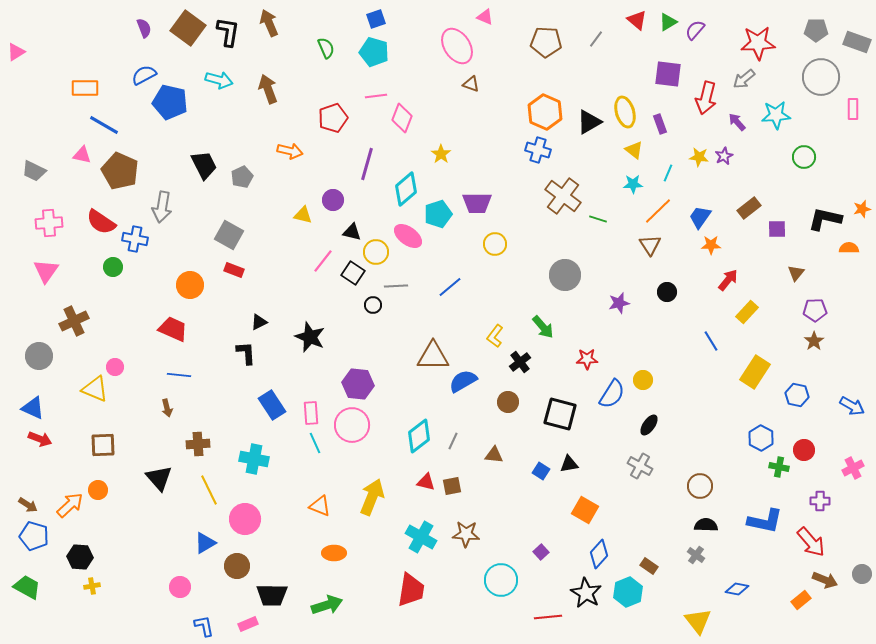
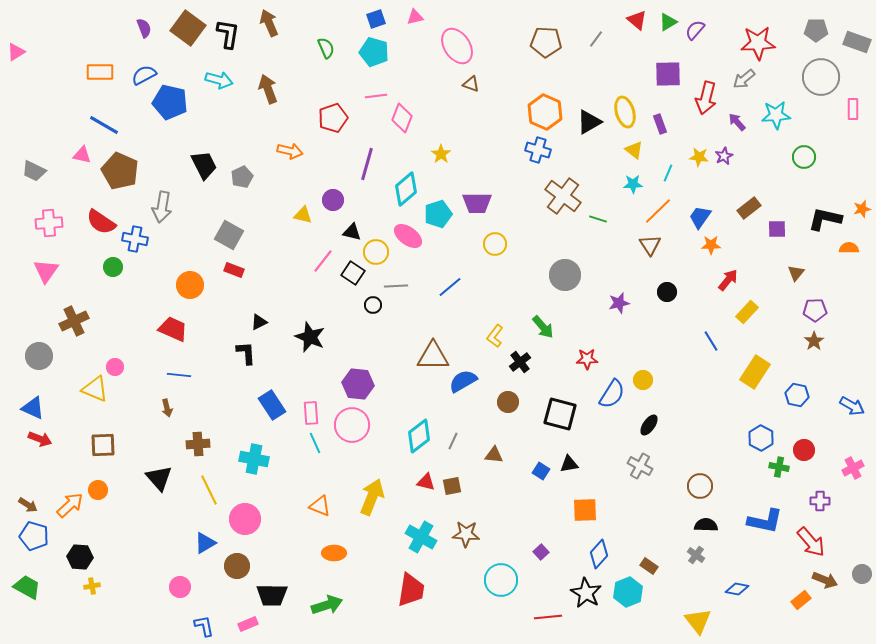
pink triangle at (485, 17): moved 70 px left; rotated 36 degrees counterclockwise
black L-shape at (228, 32): moved 2 px down
purple square at (668, 74): rotated 8 degrees counterclockwise
orange rectangle at (85, 88): moved 15 px right, 16 px up
orange square at (585, 510): rotated 32 degrees counterclockwise
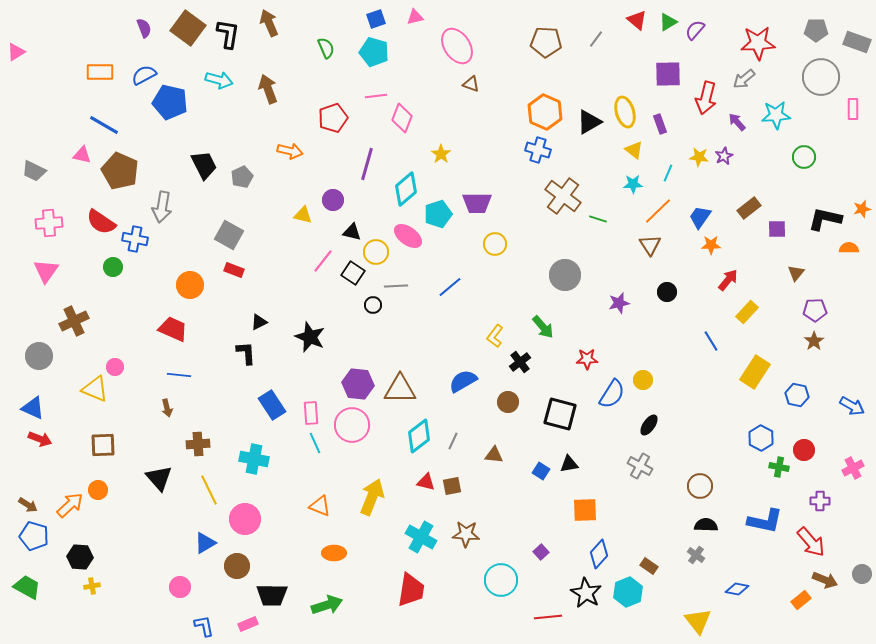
brown triangle at (433, 356): moved 33 px left, 33 px down
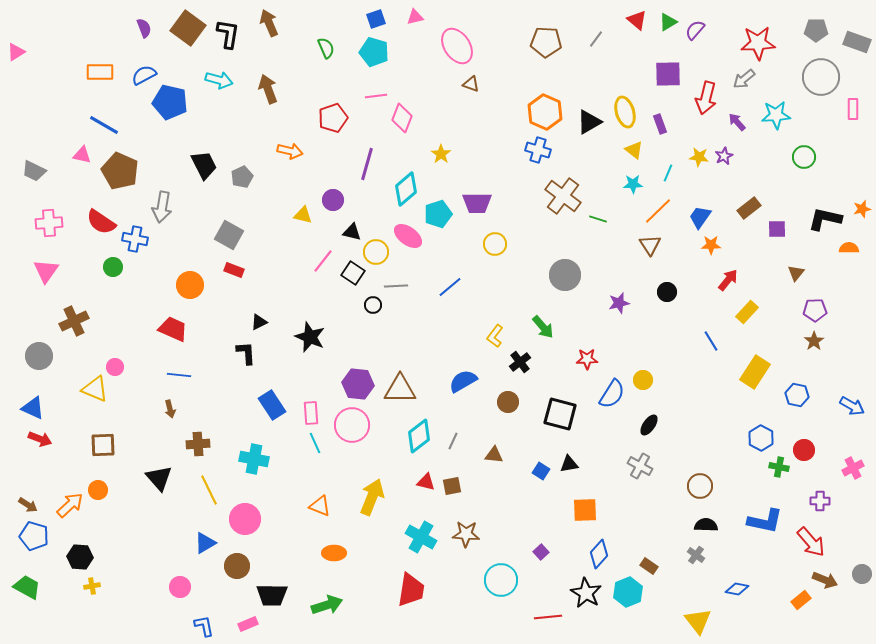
brown arrow at (167, 408): moved 3 px right, 1 px down
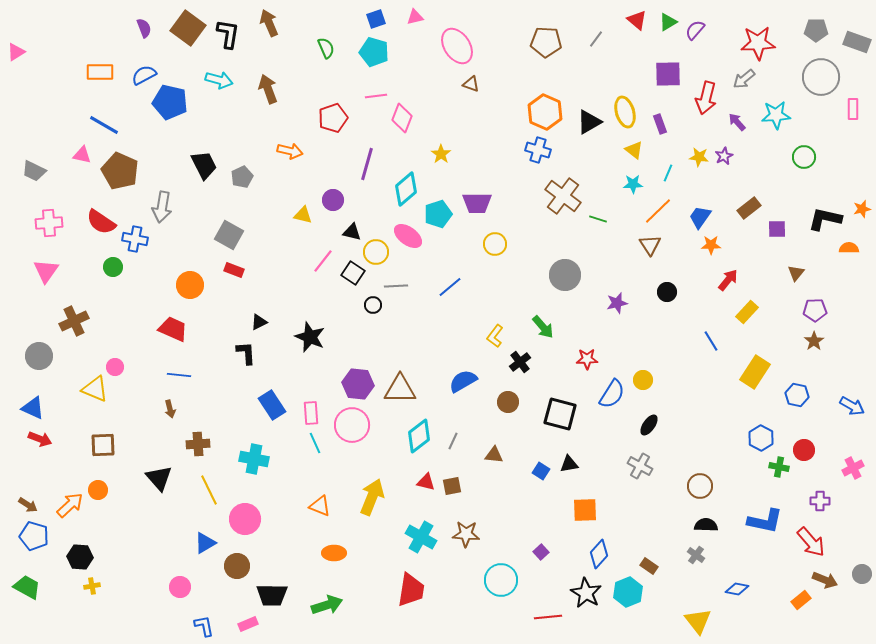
purple star at (619, 303): moved 2 px left
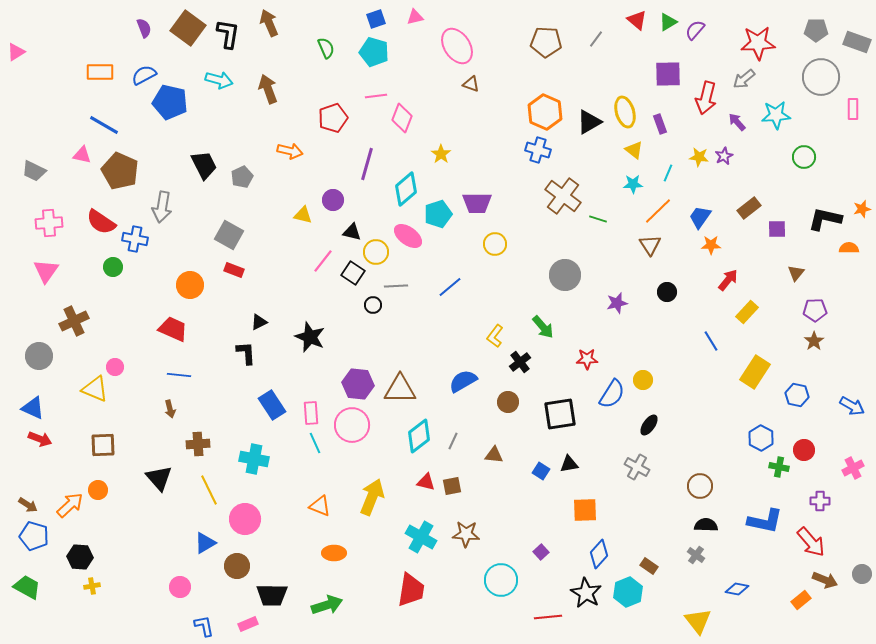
black square at (560, 414): rotated 24 degrees counterclockwise
gray cross at (640, 466): moved 3 px left, 1 px down
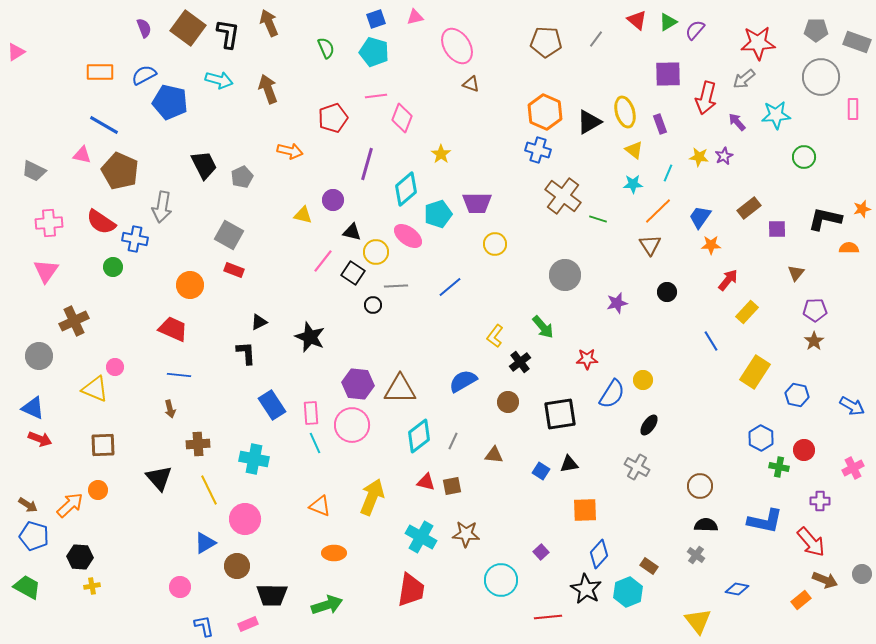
black star at (586, 593): moved 4 px up
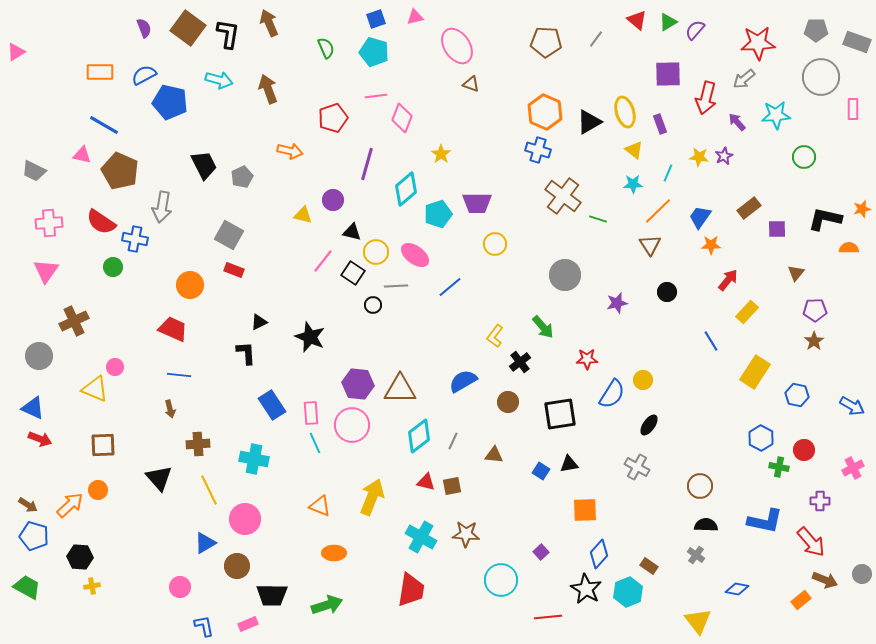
pink ellipse at (408, 236): moved 7 px right, 19 px down
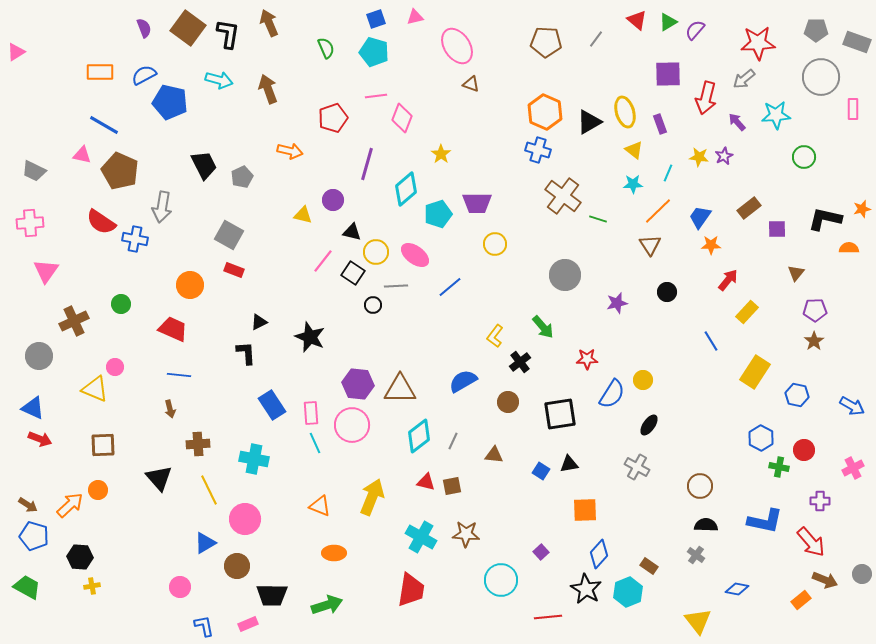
pink cross at (49, 223): moved 19 px left
green circle at (113, 267): moved 8 px right, 37 px down
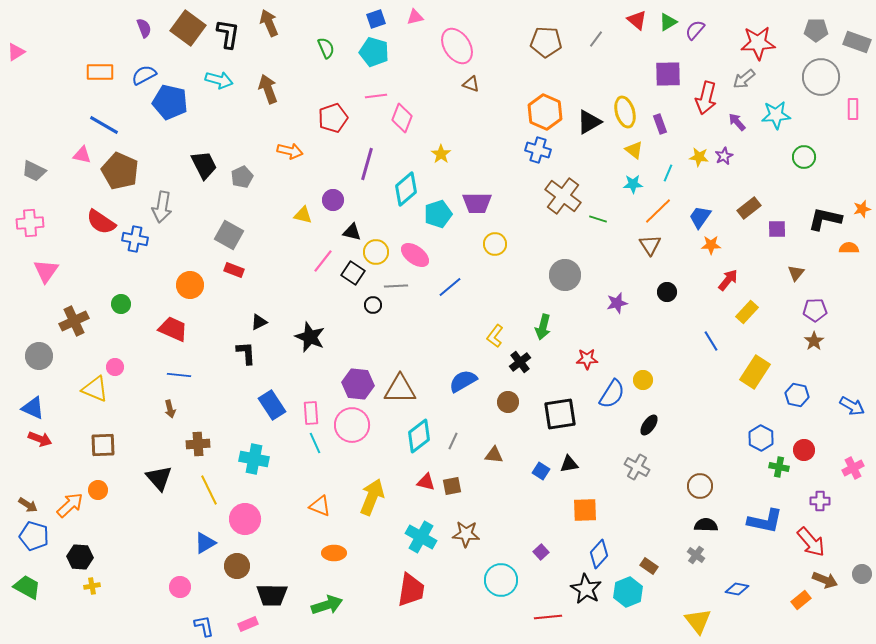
green arrow at (543, 327): rotated 55 degrees clockwise
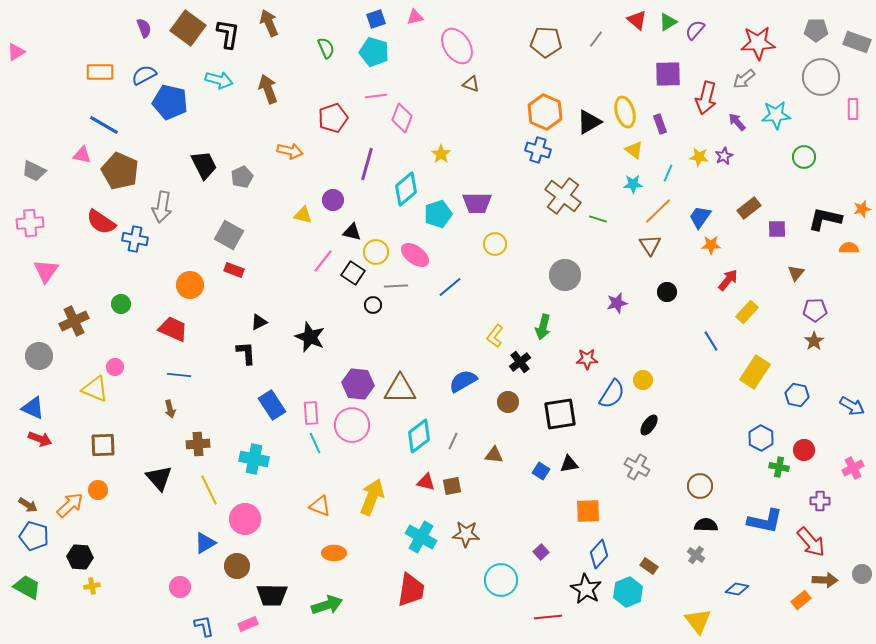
orange square at (585, 510): moved 3 px right, 1 px down
brown arrow at (825, 580): rotated 20 degrees counterclockwise
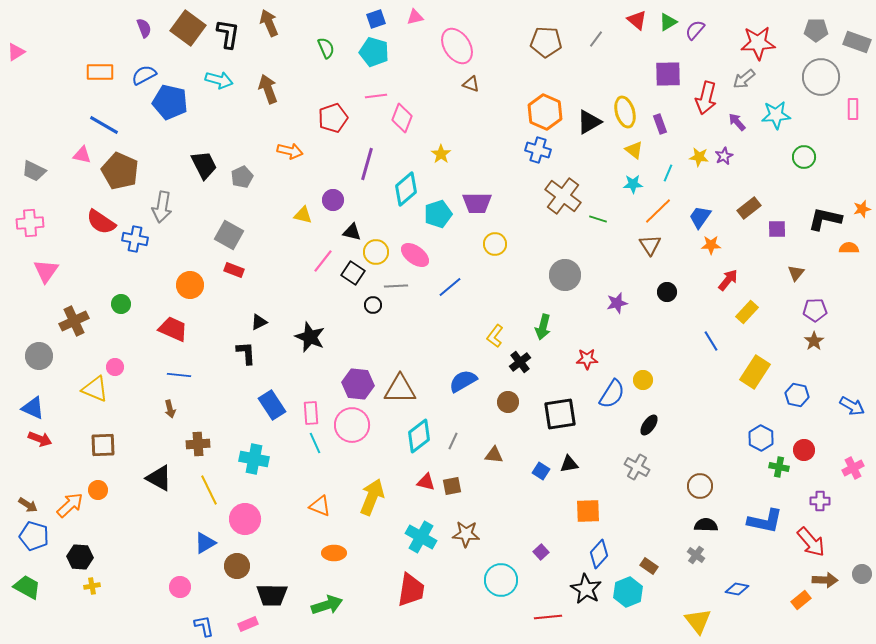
black triangle at (159, 478): rotated 20 degrees counterclockwise
